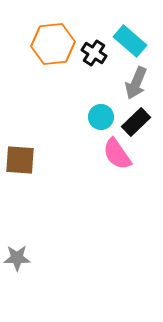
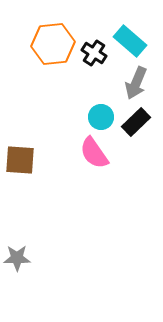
pink semicircle: moved 23 px left, 1 px up
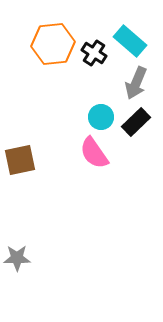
brown square: rotated 16 degrees counterclockwise
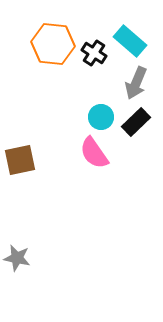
orange hexagon: rotated 12 degrees clockwise
gray star: rotated 12 degrees clockwise
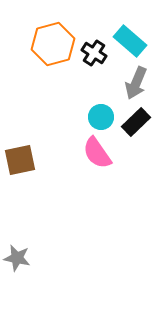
orange hexagon: rotated 21 degrees counterclockwise
pink semicircle: moved 3 px right
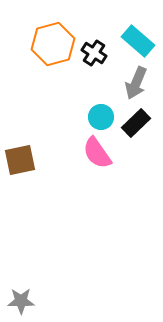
cyan rectangle: moved 8 px right
black rectangle: moved 1 px down
gray star: moved 4 px right, 43 px down; rotated 12 degrees counterclockwise
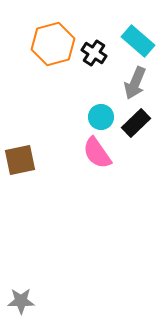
gray arrow: moved 1 px left
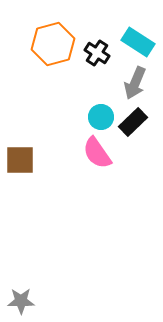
cyan rectangle: moved 1 px down; rotated 8 degrees counterclockwise
black cross: moved 3 px right
black rectangle: moved 3 px left, 1 px up
brown square: rotated 12 degrees clockwise
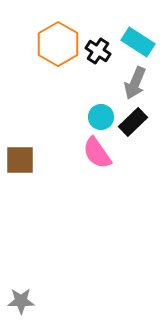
orange hexagon: moved 5 px right; rotated 15 degrees counterclockwise
black cross: moved 1 px right, 2 px up
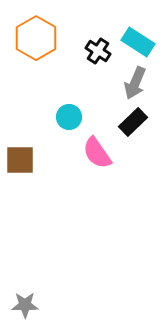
orange hexagon: moved 22 px left, 6 px up
cyan circle: moved 32 px left
gray star: moved 4 px right, 4 px down
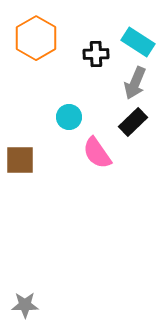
black cross: moved 2 px left, 3 px down; rotated 35 degrees counterclockwise
